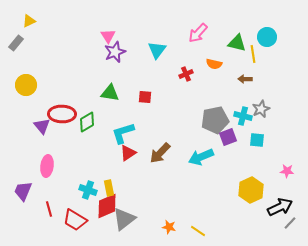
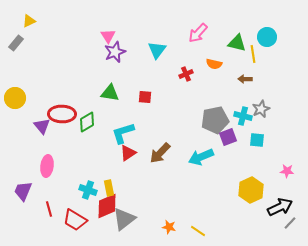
yellow circle at (26, 85): moved 11 px left, 13 px down
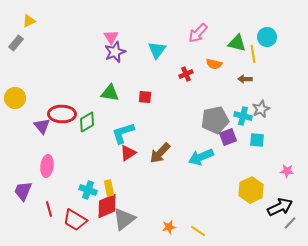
pink triangle at (108, 36): moved 3 px right, 1 px down
orange star at (169, 227): rotated 24 degrees counterclockwise
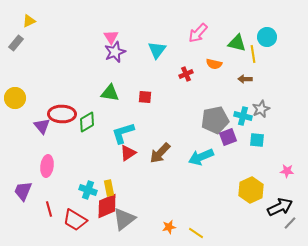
yellow line at (198, 231): moved 2 px left, 2 px down
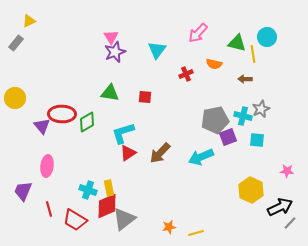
yellow hexagon at (251, 190): rotated 10 degrees counterclockwise
yellow line at (196, 233): rotated 49 degrees counterclockwise
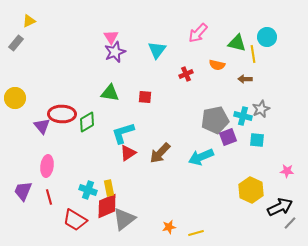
orange semicircle at (214, 64): moved 3 px right, 1 px down
red line at (49, 209): moved 12 px up
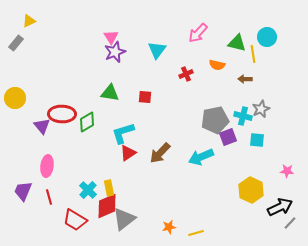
cyan cross at (88, 190): rotated 24 degrees clockwise
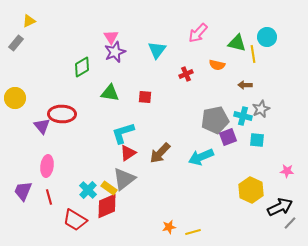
brown arrow at (245, 79): moved 6 px down
green diamond at (87, 122): moved 5 px left, 55 px up
yellow rectangle at (109, 188): rotated 42 degrees counterclockwise
gray triangle at (124, 219): moved 40 px up
yellow line at (196, 233): moved 3 px left, 1 px up
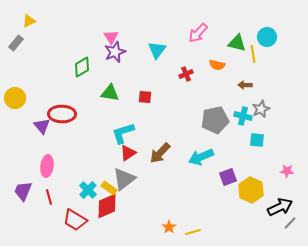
purple square at (228, 137): moved 40 px down
orange star at (169, 227): rotated 24 degrees counterclockwise
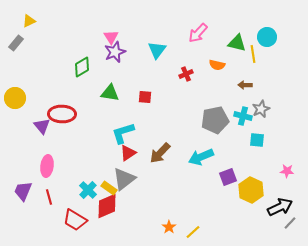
yellow line at (193, 232): rotated 28 degrees counterclockwise
